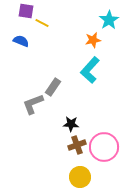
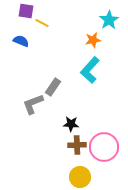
brown cross: rotated 18 degrees clockwise
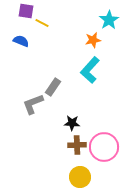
black star: moved 1 px right, 1 px up
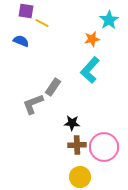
orange star: moved 1 px left, 1 px up
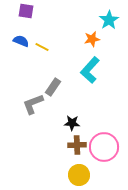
yellow line: moved 24 px down
yellow circle: moved 1 px left, 2 px up
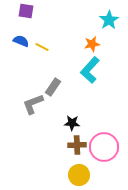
orange star: moved 5 px down
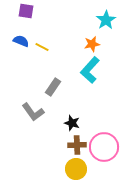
cyan star: moved 3 px left
gray L-shape: moved 8 px down; rotated 105 degrees counterclockwise
black star: rotated 14 degrees clockwise
yellow circle: moved 3 px left, 6 px up
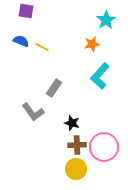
cyan L-shape: moved 10 px right, 6 px down
gray rectangle: moved 1 px right, 1 px down
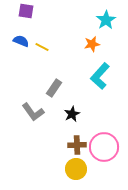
black star: moved 9 px up; rotated 28 degrees clockwise
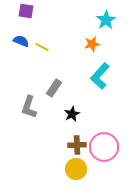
gray L-shape: moved 4 px left, 5 px up; rotated 55 degrees clockwise
